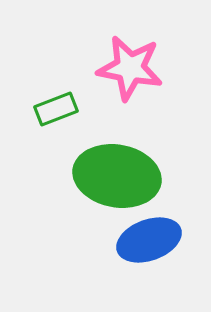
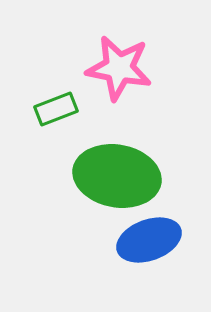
pink star: moved 11 px left
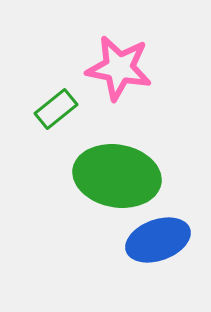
green rectangle: rotated 18 degrees counterclockwise
blue ellipse: moved 9 px right
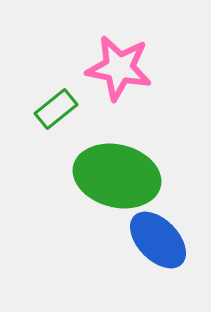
green ellipse: rotated 4 degrees clockwise
blue ellipse: rotated 66 degrees clockwise
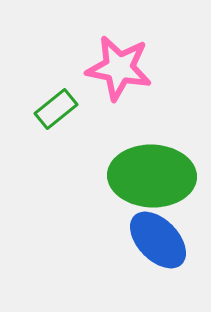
green ellipse: moved 35 px right; rotated 12 degrees counterclockwise
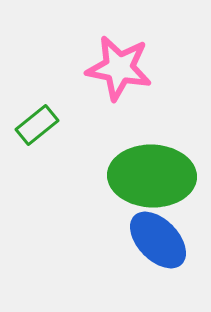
green rectangle: moved 19 px left, 16 px down
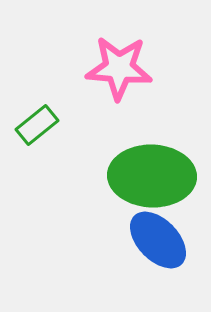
pink star: rotated 6 degrees counterclockwise
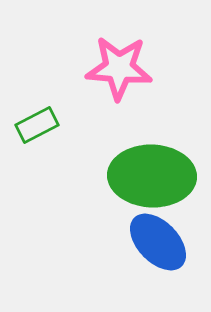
green rectangle: rotated 12 degrees clockwise
blue ellipse: moved 2 px down
